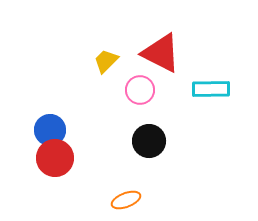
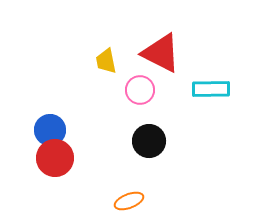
yellow trapezoid: rotated 56 degrees counterclockwise
orange ellipse: moved 3 px right, 1 px down
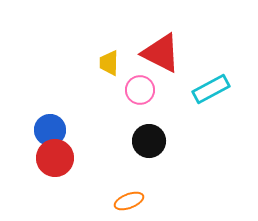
yellow trapezoid: moved 3 px right, 2 px down; rotated 12 degrees clockwise
cyan rectangle: rotated 27 degrees counterclockwise
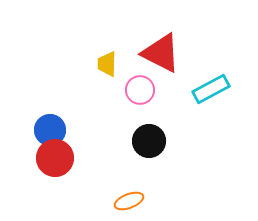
yellow trapezoid: moved 2 px left, 1 px down
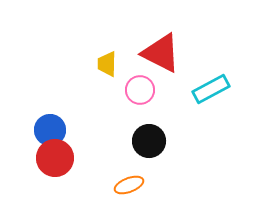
orange ellipse: moved 16 px up
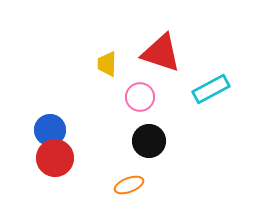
red triangle: rotated 9 degrees counterclockwise
pink circle: moved 7 px down
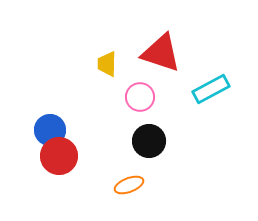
red circle: moved 4 px right, 2 px up
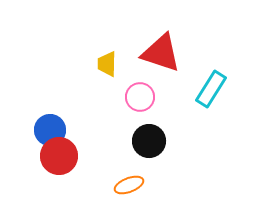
cyan rectangle: rotated 30 degrees counterclockwise
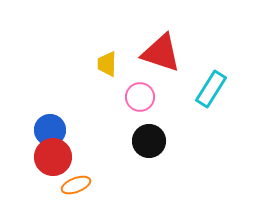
red circle: moved 6 px left, 1 px down
orange ellipse: moved 53 px left
